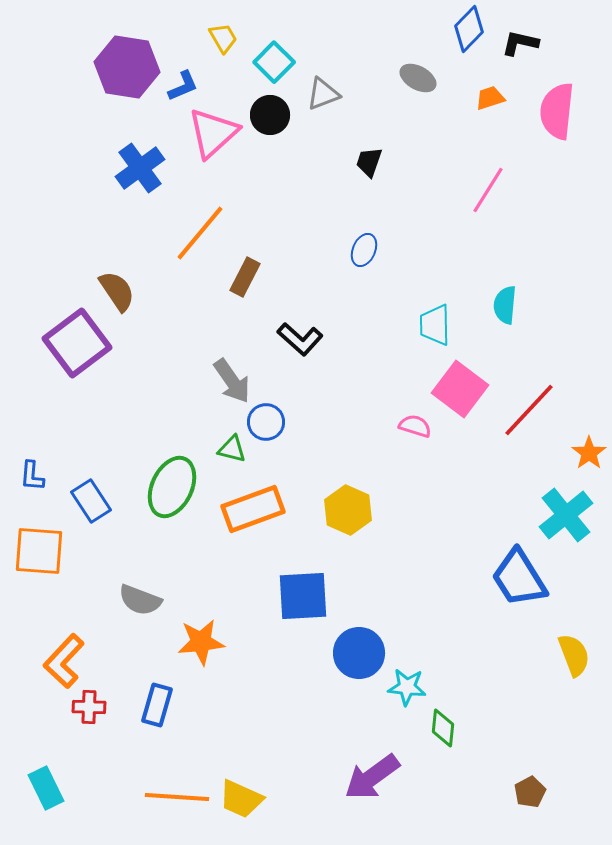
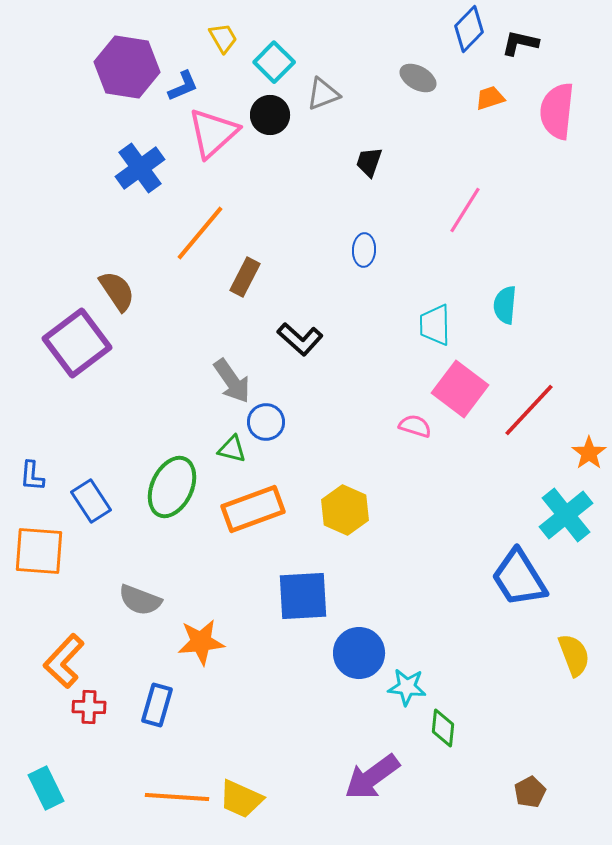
pink line at (488, 190): moved 23 px left, 20 px down
blue ellipse at (364, 250): rotated 20 degrees counterclockwise
yellow hexagon at (348, 510): moved 3 px left
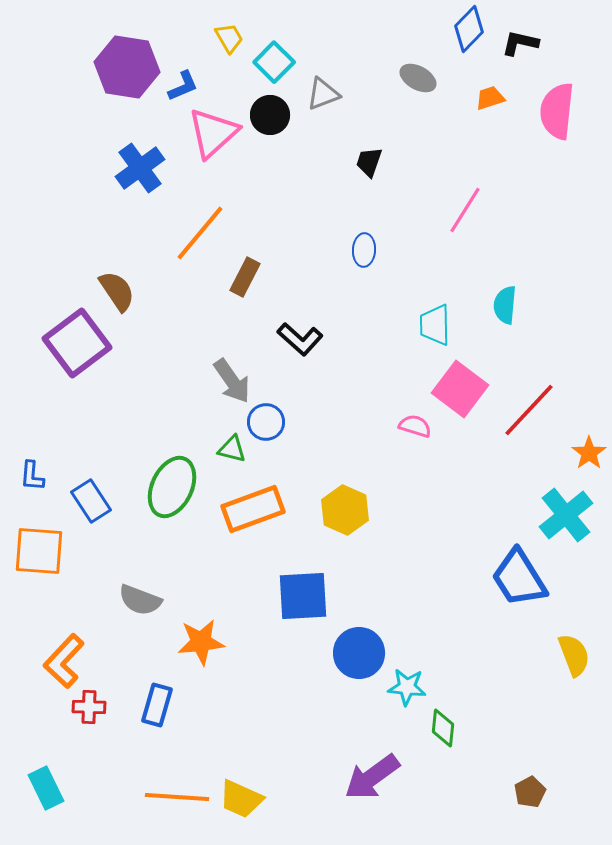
yellow trapezoid at (223, 38): moved 6 px right
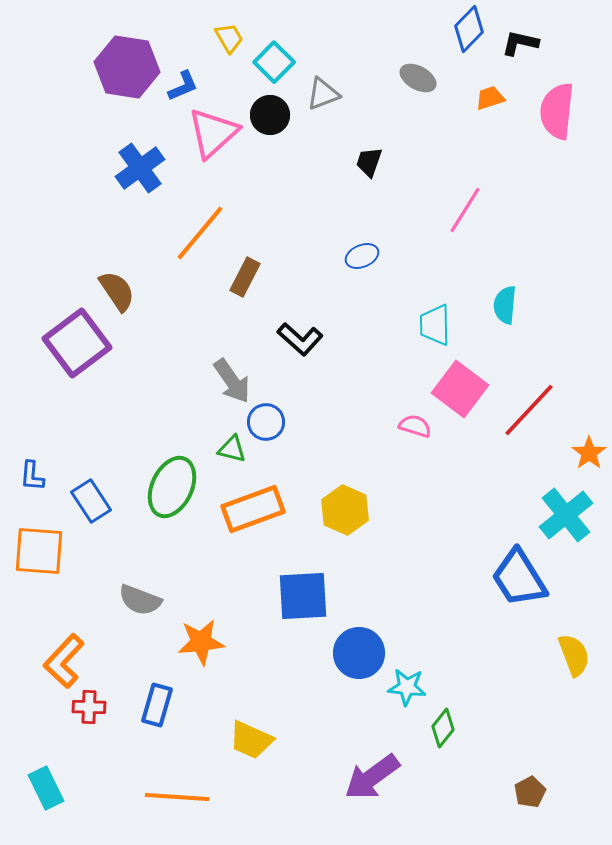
blue ellipse at (364, 250): moved 2 px left, 6 px down; rotated 64 degrees clockwise
green diamond at (443, 728): rotated 33 degrees clockwise
yellow trapezoid at (241, 799): moved 10 px right, 59 px up
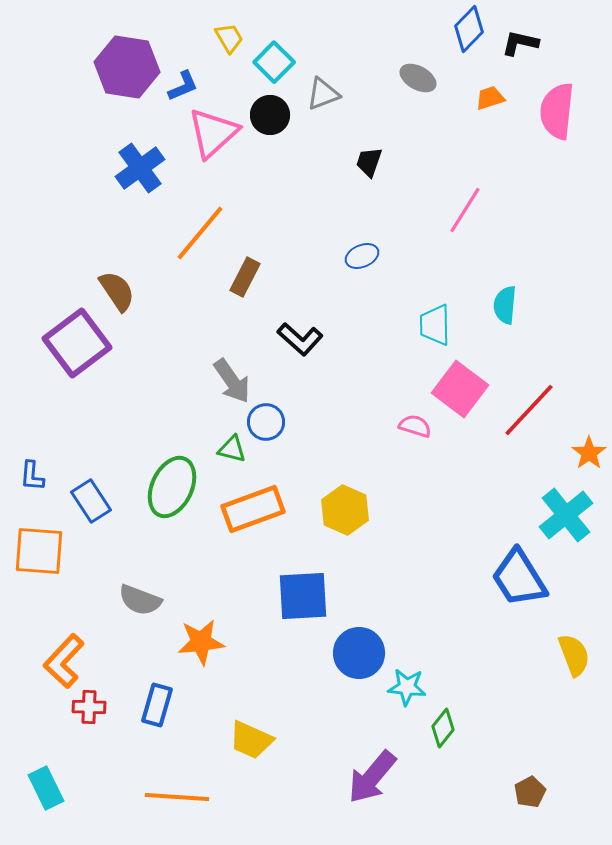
purple arrow at (372, 777): rotated 14 degrees counterclockwise
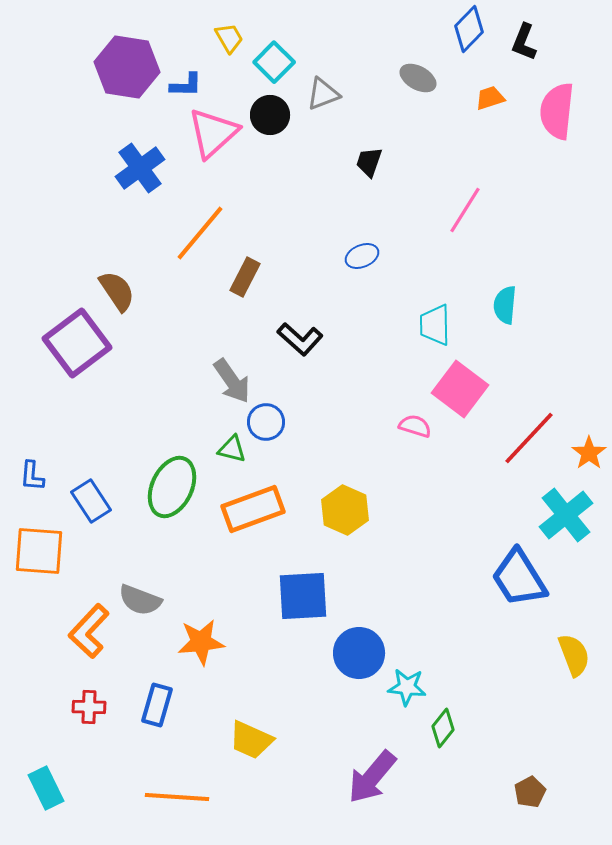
black L-shape at (520, 43): moved 4 px right, 1 px up; rotated 81 degrees counterclockwise
blue L-shape at (183, 86): moved 3 px right, 1 px up; rotated 24 degrees clockwise
red line at (529, 410): moved 28 px down
orange L-shape at (64, 661): moved 25 px right, 30 px up
